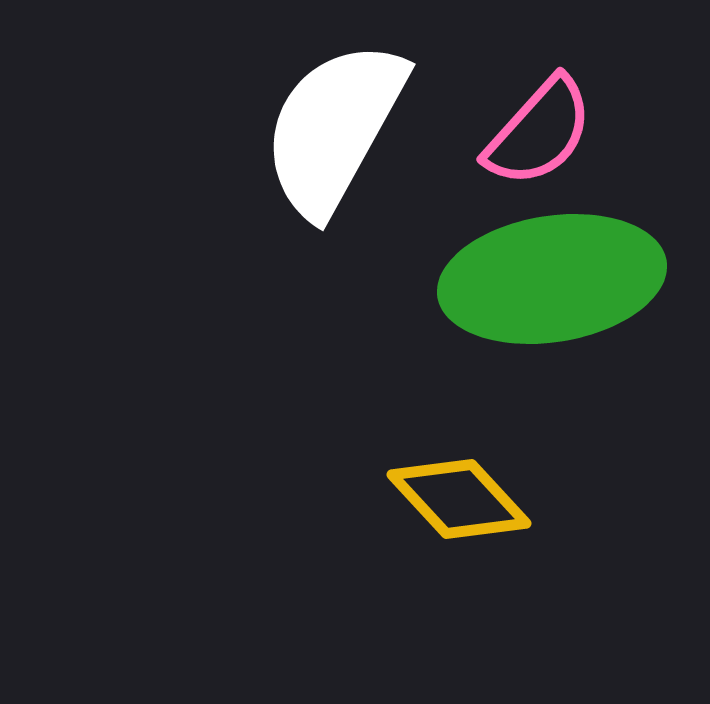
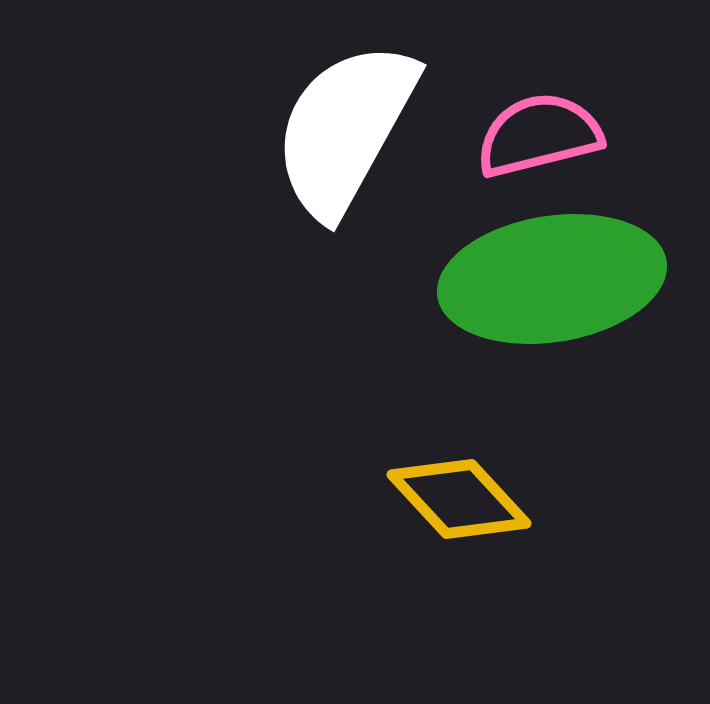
white semicircle: moved 11 px right, 1 px down
pink semicircle: moved 3 px down; rotated 146 degrees counterclockwise
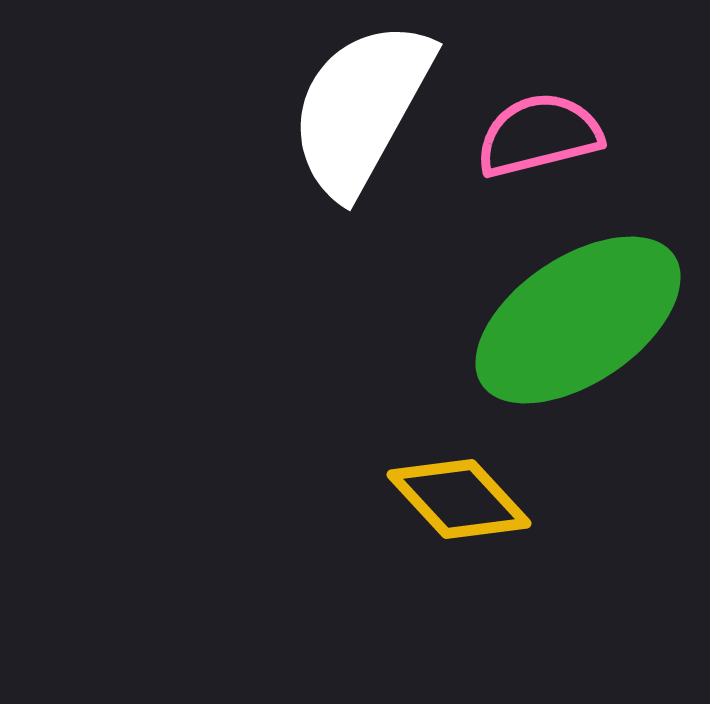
white semicircle: moved 16 px right, 21 px up
green ellipse: moved 26 px right, 41 px down; rotated 25 degrees counterclockwise
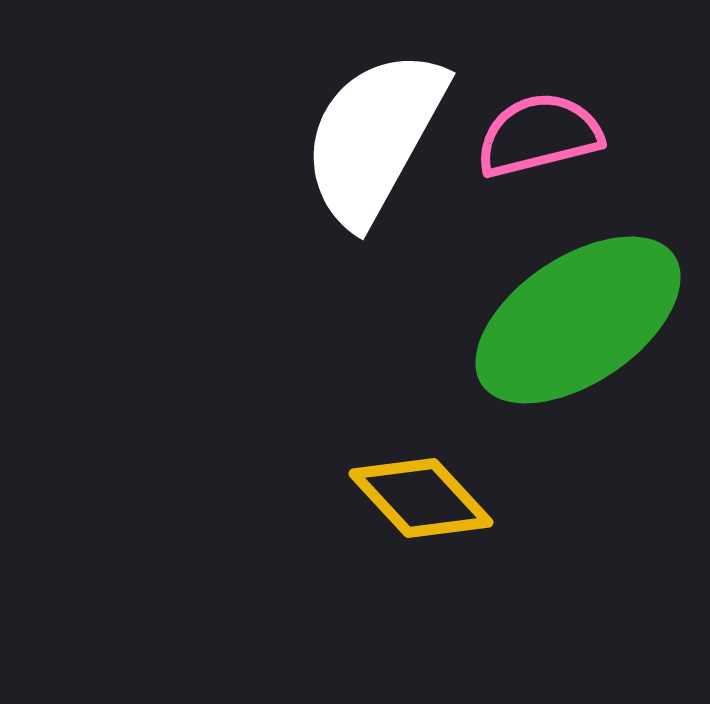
white semicircle: moved 13 px right, 29 px down
yellow diamond: moved 38 px left, 1 px up
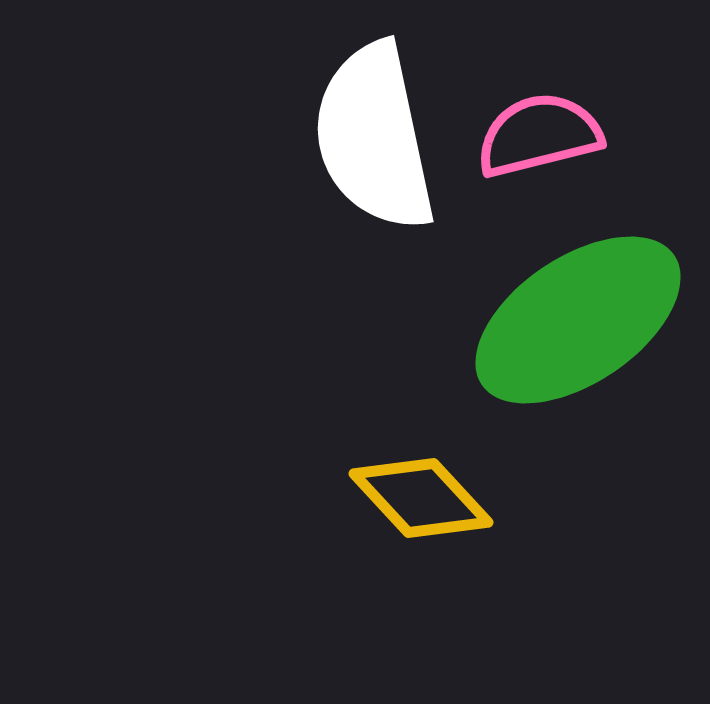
white semicircle: rotated 41 degrees counterclockwise
